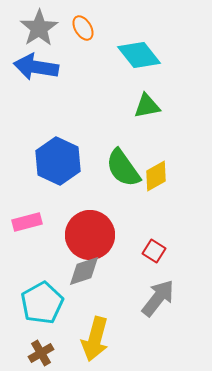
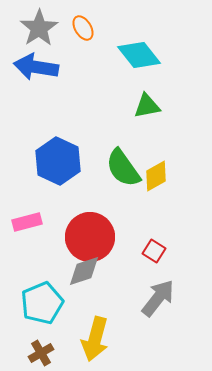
red circle: moved 2 px down
cyan pentagon: rotated 6 degrees clockwise
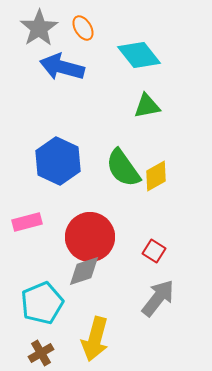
blue arrow: moved 26 px right; rotated 6 degrees clockwise
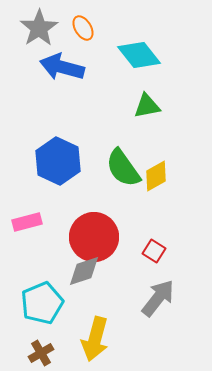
red circle: moved 4 px right
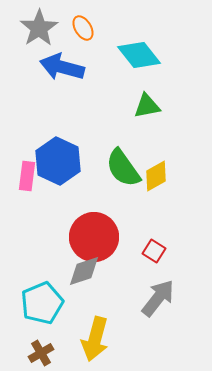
pink rectangle: moved 46 px up; rotated 68 degrees counterclockwise
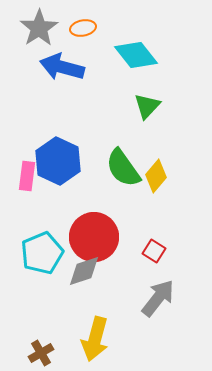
orange ellipse: rotated 70 degrees counterclockwise
cyan diamond: moved 3 px left
green triangle: rotated 36 degrees counterclockwise
yellow diamond: rotated 20 degrees counterclockwise
cyan pentagon: moved 50 px up
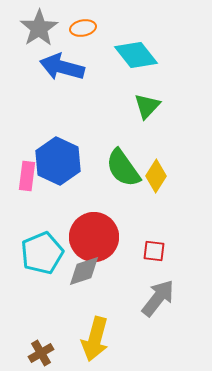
yellow diamond: rotated 8 degrees counterclockwise
red square: rotated 25 degrees counterclockwise
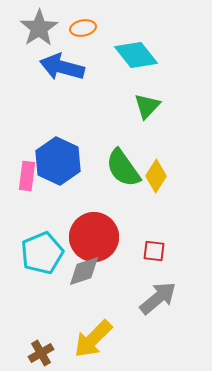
gray arrow: rotated 12 degrees clockwise
yellow arrow: moved 2 px left; rotated 30 degrees clockwise
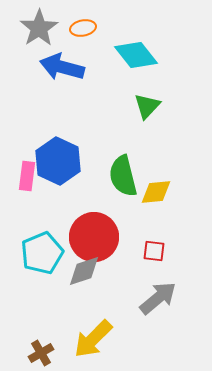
green semicircle: moved 8 px down; rotated 21 degrees clockwise
yellow diamond: moved 16 px down; rotated 52 degrees clockwise
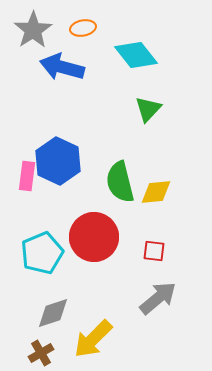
gray star: moved 6 px left, 2 px down
green triangle: moved 1 px right, 3 px down
green semicircle: moved 3 px left, 6 px down
gray diamond: moved 31 px left, 42 px down
